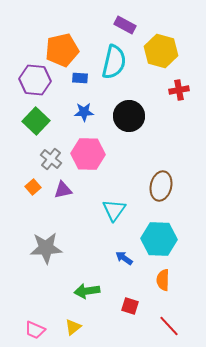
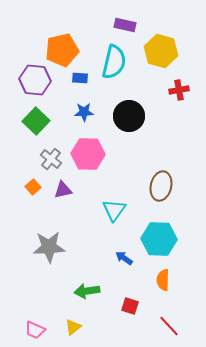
purple rectangle: rotated 15 degrees counterclockwise
gray star: moved 3 px right, 1 px up
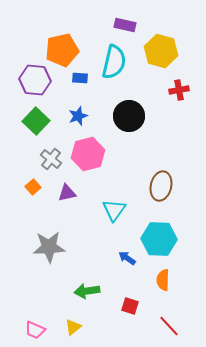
blue star: moved 6 px left, 4 px down; rotated 18 degrees counterclockwise
pink hexagon: rotated 16 degrees counterclockwise
purple triangle: moved 4 px right, 3 px down
blue arrow: moved 3 px right
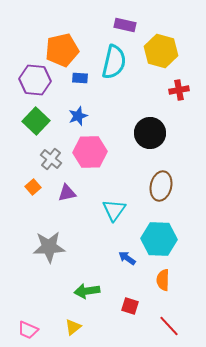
black circle: moved 21 px right, 17 px down
pink hexagon: moved 2 px right, 2 px up; rotated 12 degrees clockwise
pink trapezoid: moved 7 px left
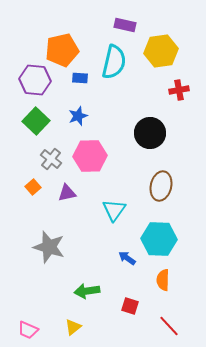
yellow hexagon: rotated 24 degrees counterclockwise
pink hexagon: moved 4 px down
gray star: rotated 20 degrees clockwise
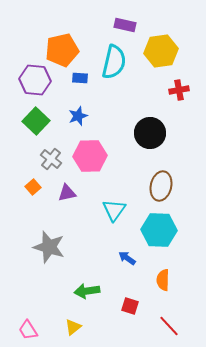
cyan hexagon: moved 9 px up
pink trapezoid: rotated 35 degrees clockwise
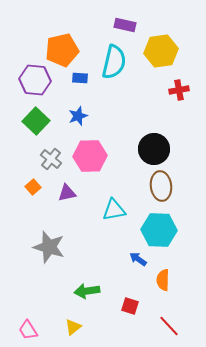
black circle: moved 4 px right, 16 px down
brown ellipse: rotated 20 degrees counterclockwise
cyan triangle: rotated 45 degrees clockwise
blue arrow: moved 11 px right, 1 px down
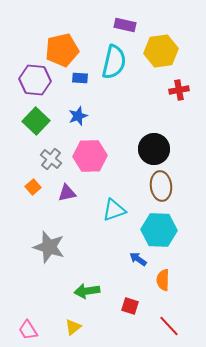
cyan triangle: rotated 10 degrees counterclockwise
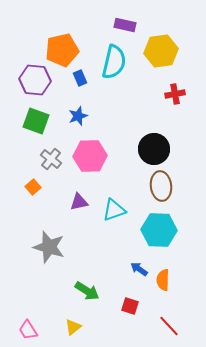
blue rectangle: rotated 63 degrees clockwise
red cross: moved 4 px left, 4 px down
green square: rotated 24 degrees counterclockwise
purple triangle: moved 12 px right, 9 px down
blue arrow: moved 1 px right, 10 px down
green arrow: rotated 140 degrees counterclockwise
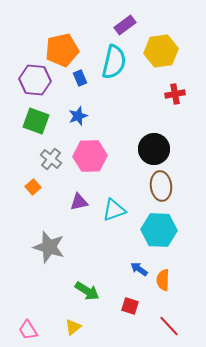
purple rectangle: rotated 50 degrees counterclockwise
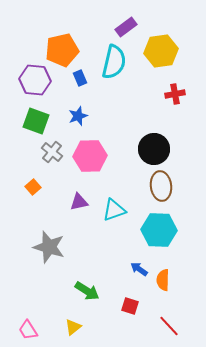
purple rectangle: moved 1 px right, 2 px down
gray cross: moved 1 px right, 7 px up
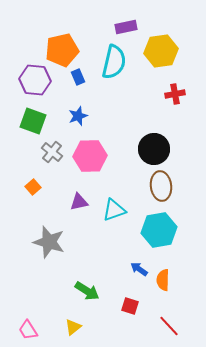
purple rectangle: rotated 25 degrees clockwise
blue rectangle: moved 2 px left, 1 px up
green square: moved 3 px left
cyan hexagon: rotated 12 degrees counterclockwise
gray star: moved 5 px up
